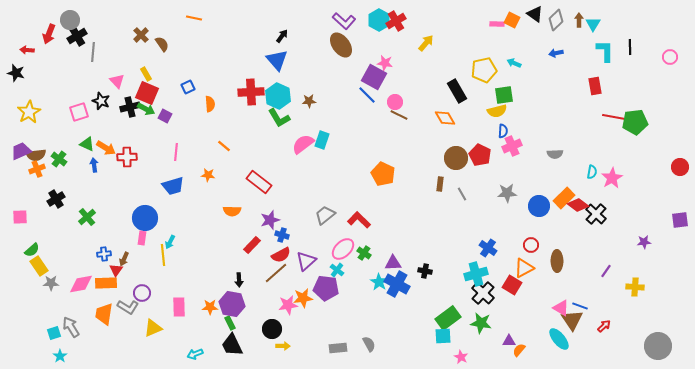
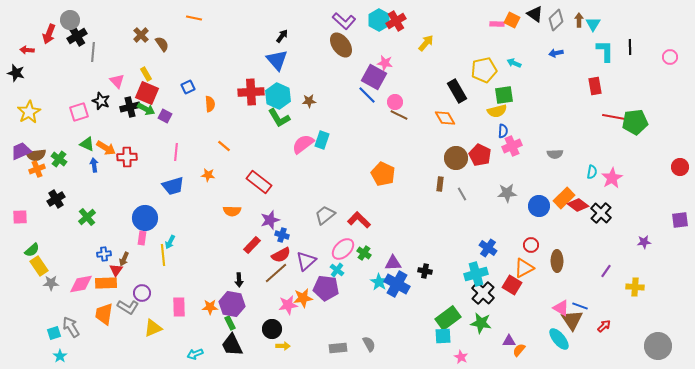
black cross at (596, 214): moved 5 px right, 1 px up
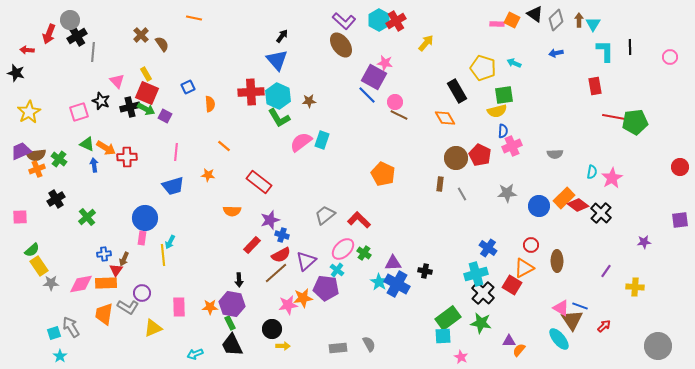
yellow pentagon at (484, 70): moved 1 px left, 2 px up; rotated 30 degrees clockwise
pink semicircle at (303, 144): moved 2 px left, 2 px up
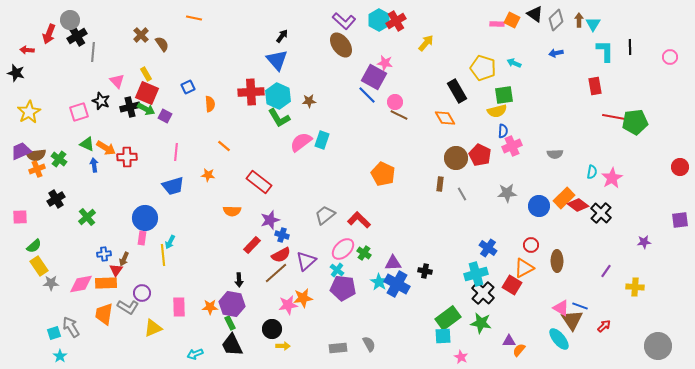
green semicircle at (32, 250): moved 2 px right, 4 px up
purple pentagon at (326, 288): moved 17 px right
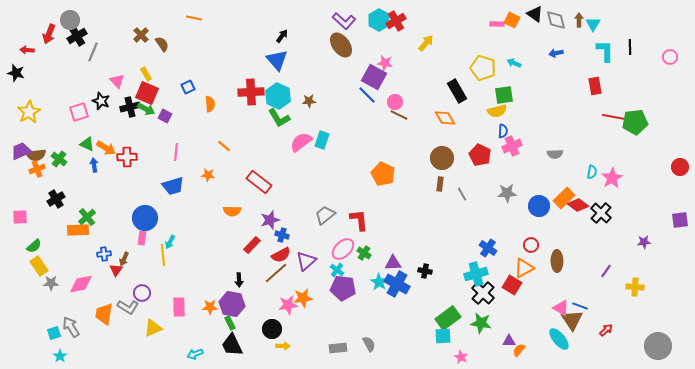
gray diamond at (556, 20): rotated 60 degrees counterclockwise
gray line at (93, 52): rotated 18 degrees clockwise
brown circle at (456, 158): moved 14 px left
red L-shape at (359, 220): rotated 40 degrees clockwise
orange rectangle at (106, 283): moved 28 px left, 53 px up
red arrow at (604, 326): moved 2 px right, 4 px down
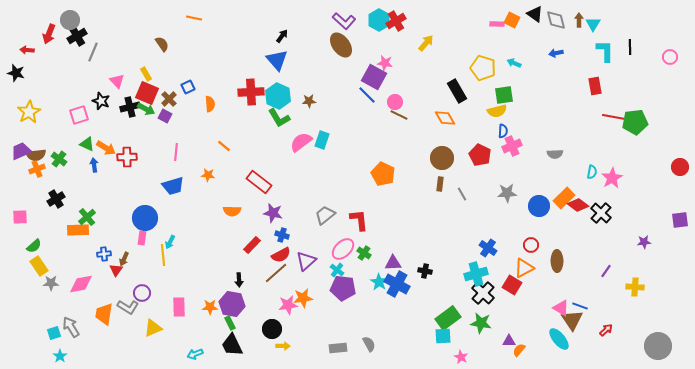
brown cross at (141, 35): moved 28 px right, 64 px down
pink square at (79, 112): moved 3 px down
purple star at (270, 220): moved 3 px right, 7 px up; rotated 30 degrees clockwise
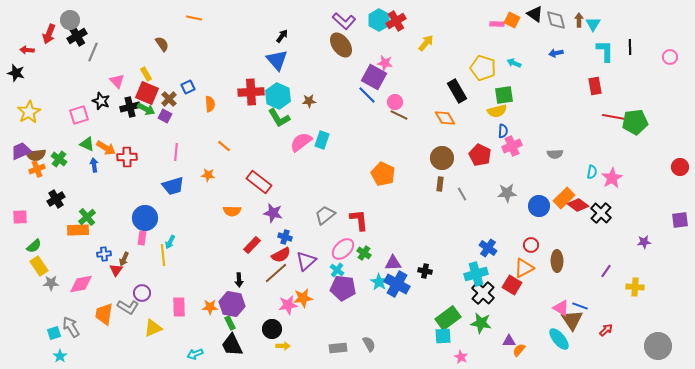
blue cross at (282, 235): moved 3 px right, 2 px down
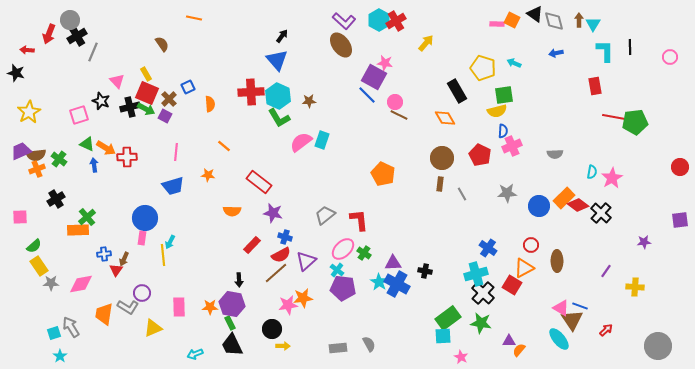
gray diamond at (556, 20): moved 2 px left, 1 px down
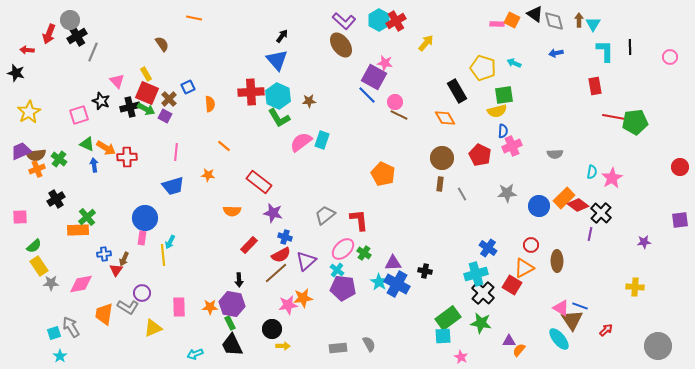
red rectangle at (252, 245): moved 3 px left
purple line at (606, 271): moved 16 px left, 37 px up; rotated 24 degrees counterclockwise
